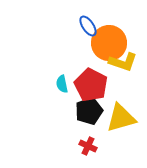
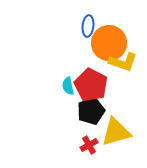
blue ellipse: rotated 40 degrees clockwise
cyan semicircle: moved 6 px right, 2 px down
black pentagon: moved 2 px right
yellow triangle: moved 5 px left, 14 px down
red cross: moved 1 px right, 1 px up; rotated 36 degrees clockwise
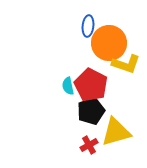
yellow L-shape: moved 3 px right, 2 px down
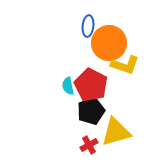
yellow L-shape: moved 1 px left, 1 px down
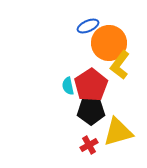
blue ellipse: rotated 60 degrees clockwise
yellow L-shape: moved 5 px left; rotated 108 degrees clockwise
red pentagon: rotated 12 degrees clockwise
black pentagon: rotated 20 degrees clockwise
yellow triangle: moved 2 px right
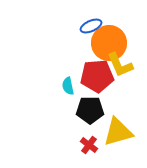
blue ellipse: moved 3 px right
yellow L-shape: rotated 60 degrees counterclockwise
red pentagon: moved 6 px right, 9 px up; rotated 28 degrees clockwise
black pentagon: moved 1 px left, 1 px up
red cross: rotated 24 degrees counterclockwise
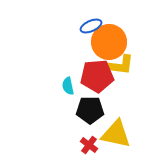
orange circle: moved 1 px up
yellow L-shape: rotated 60 degrees counterclockwise
yellow triangle: moved 2 px left, 2 px down; rotated 28 degrees clockwise
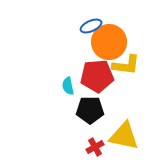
yellow L-shape: moved 6 px right
yellow triangle: moved 8 px right, 2 px down
red cross: moved 6 px right, 2 px down; rotated 24 degrees clockwise
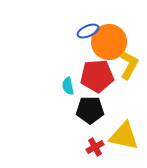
blue ellipse: moved 3 px left, 5 px down
yellow L-shape: moved 3 px right; rotated 68 degrees counterclockwise
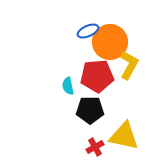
orange circle: moved 1 px right
